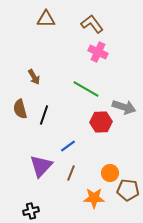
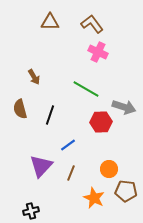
brown triangle: moved 4 px right, 3 px down
black line: moved 6 px right
blue line: moved 1 px up
orange circle: moved 1 px left, 4 px up
brown pentagon: moved 2 px left, 1 px down
orange star: rotated 25 degrees clockwise
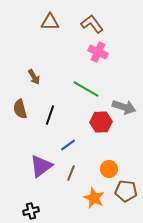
purple triangle: rotated 10 degrees clockwise
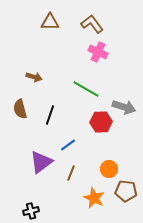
brown arrow: rotated 42 degrees counterclockwise
purple triangle: moved 4 px up
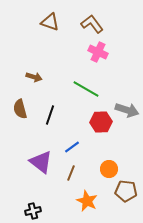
brown triangle: rotated 18 degrees clockwise
gray arrow: moved 3 px right, 3 px down
blue line: moved 4 px right, 2 px down
purple triangle: rotated 45 degrees counterclockwise
orange star: moved 7 px left, 3 px down
black cross: moved 2 px right
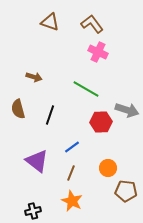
brown semicircle: moved 2 px left
purple triangle: moved 4 px left, 1 px up
orange circle: moved 1 px left, 1 px up
orange star: moved 15 px left
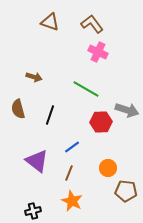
brown line: moved 2 px left
